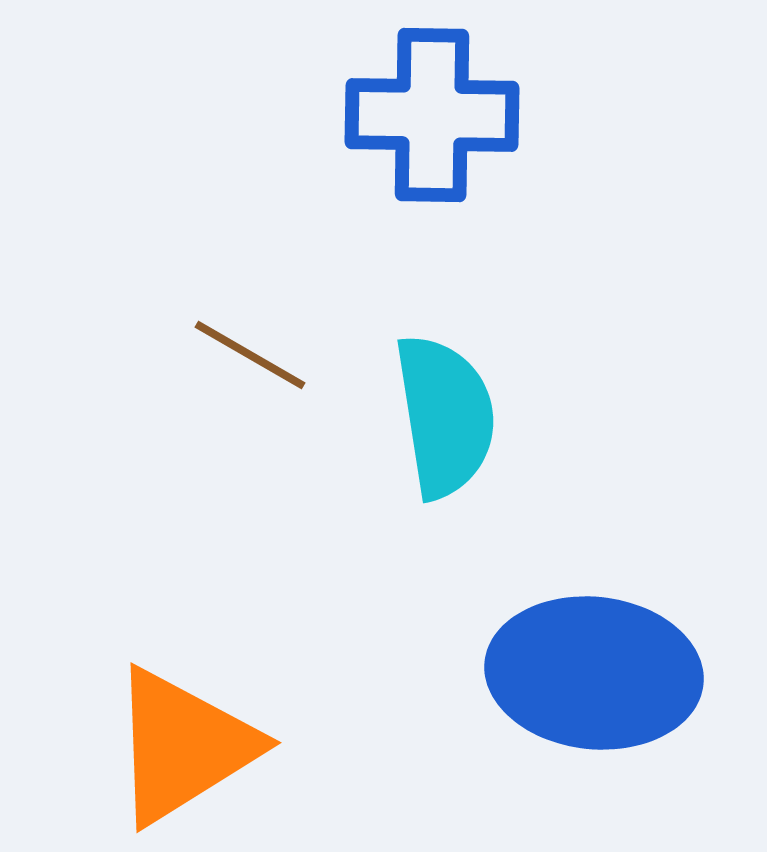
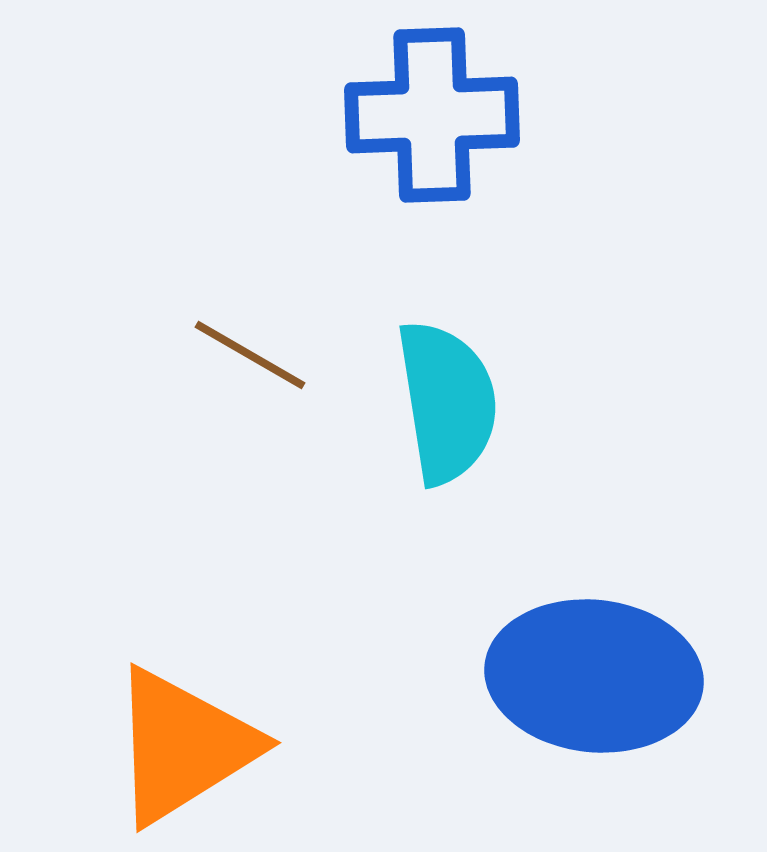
blue cross: rotated 3 degrees counterclockwise
cyan semicircle: moved 2 px right, 14 px up
blue ellipse: moved 3 px down
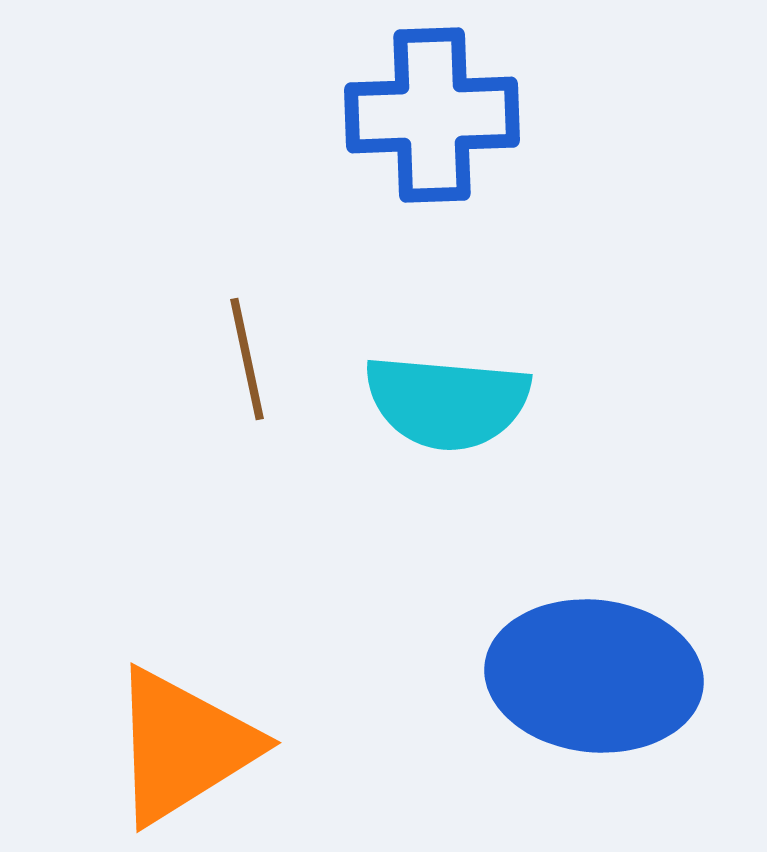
brown line: moved 3 px left, 4 px down; rotated 48 degrees clockwise
cyan semicircle: rotated 104 degrees clockwise
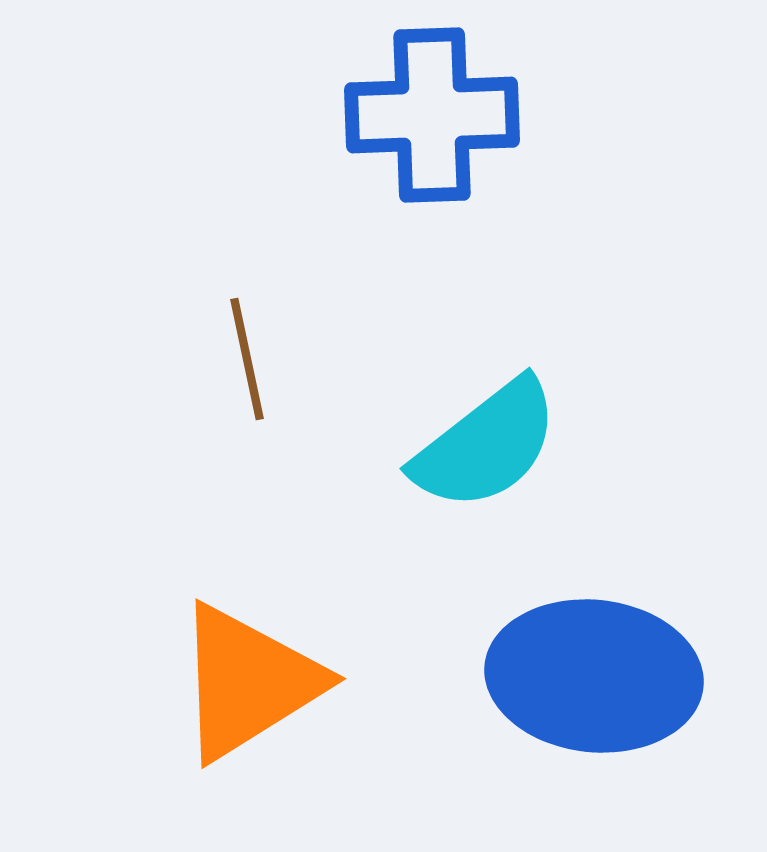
cyan semicircle: moved 39 px right, 43 px down; rotated 43 degrees counterclockwise
orange triangle: moved 65 px right, 64 px up
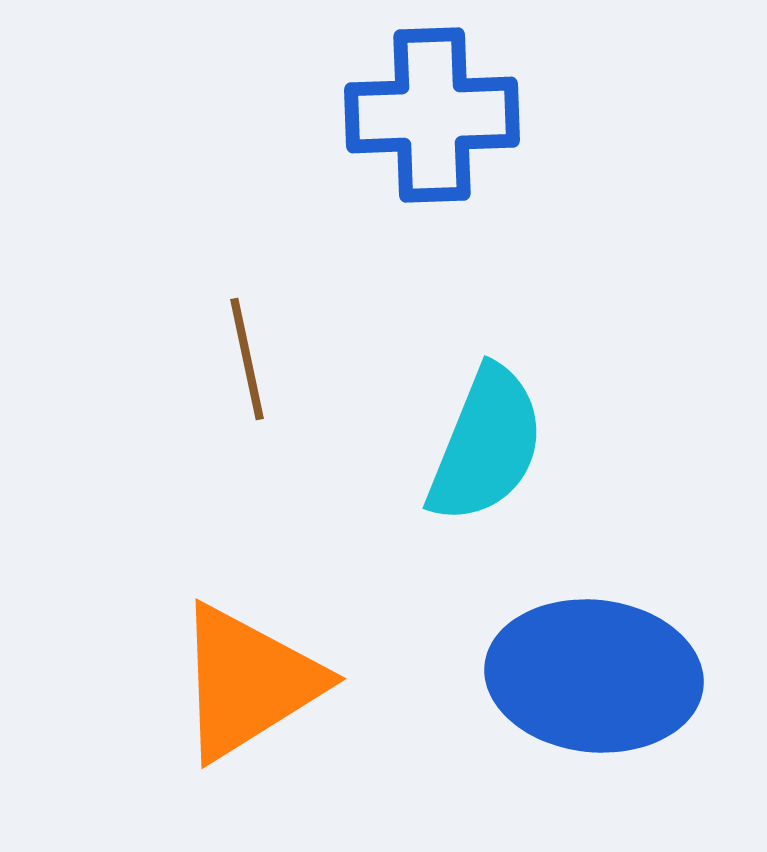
cyan semicircle: rotated 30 degrees counterclockwise
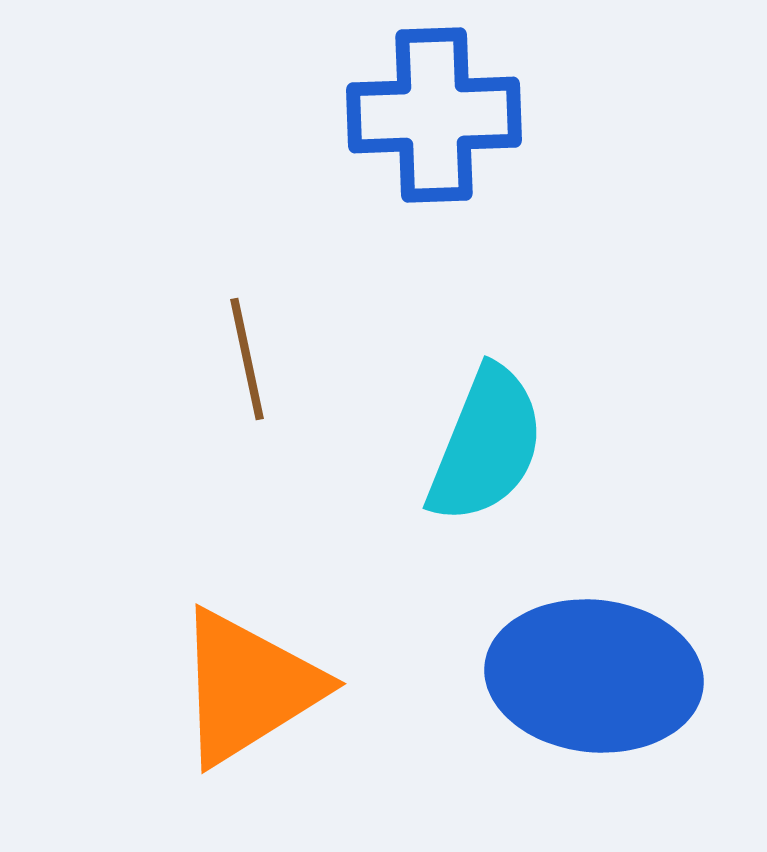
blue cross: moved 2 px right
orange triangle: moved 5 px down
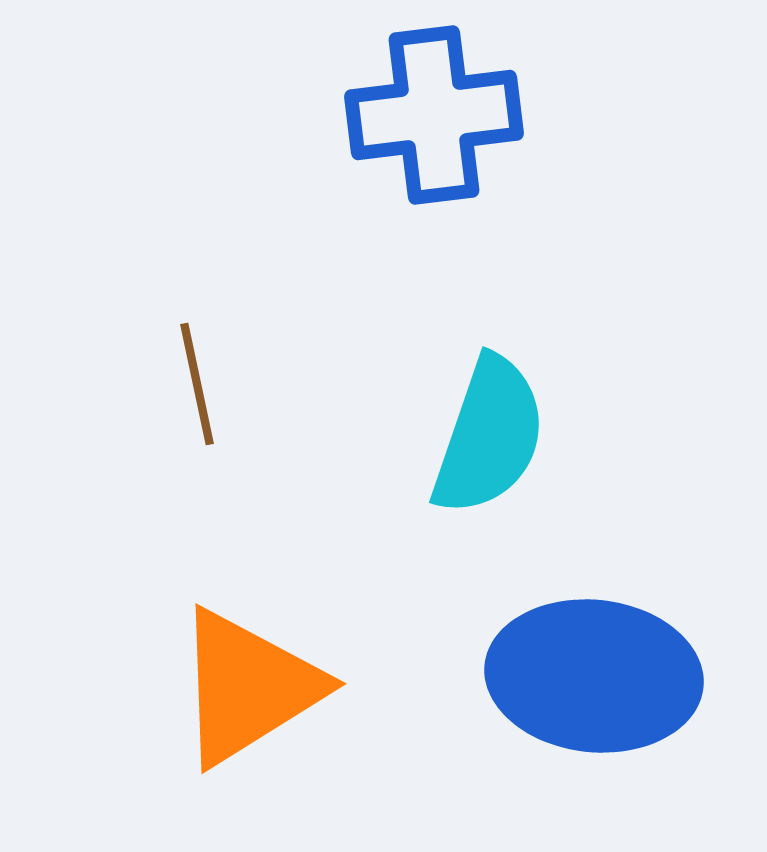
blue cross: rotated 5 degrees counterclockwise
brown line: moved 50 px left, 25 px down
cyan semicircle: moved 3 px right, 9 px up; rotated 3 degrees counterclockwise
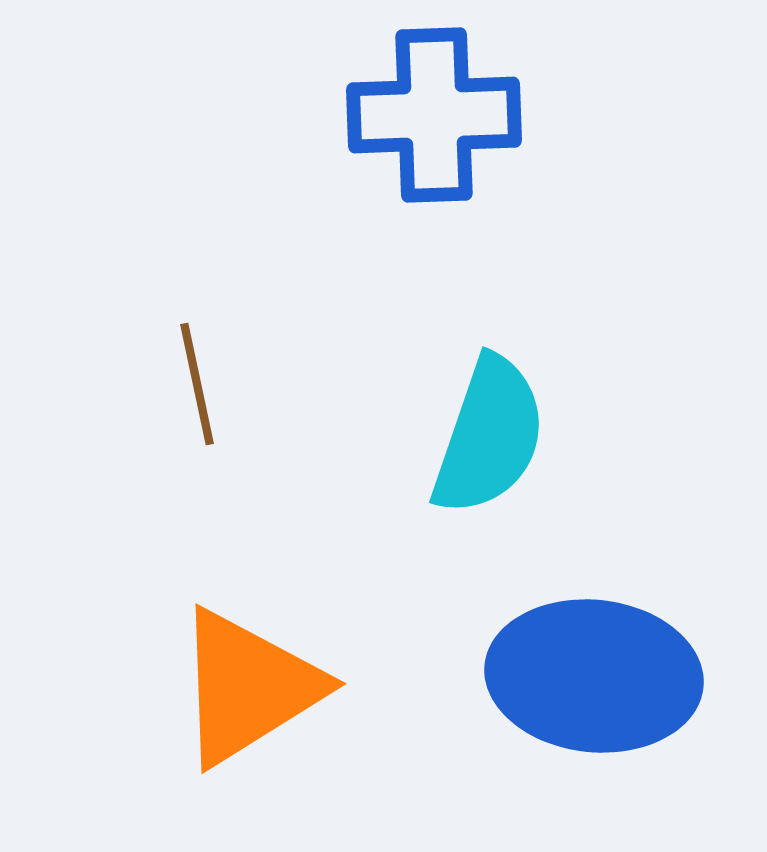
blue cross: rotated 5 degrees clockwise
